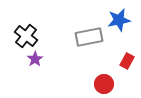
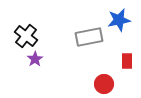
red rectangle: rotated 28 degrees counterclockwise
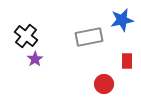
blue star: moved 3 px right
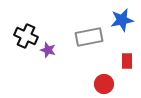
black cross: rotated 15 degrees counterclockwise
purple star: moved 13 px right, 9 px up; rotated 21 degrees counterclockwise
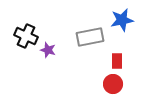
gray rectangle: moved 1 px right
red rectangle: moved 10 px left
red circle: moved 9 px right
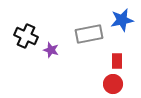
gray rectangle: moved 1 px left, 3 px up
purple star: moved 3 px right
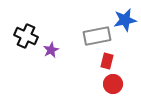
blue star: moved 3 px right
gray rectangle: moved 8 px right, 2 px down
purple star: rotated 28 degrees clockwise
red rectangle: moved 10 px left; rotated 14 degrees clockwise
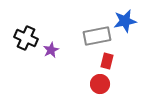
blue star: moved 1 px down
black cross: moved 2 px down
red circle: moved 13 px left
